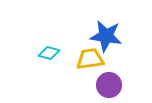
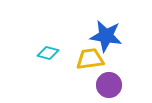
cyan diamond: moved 1 px left
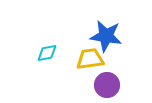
cyan diamond: moved 1 px left; rotated 25 degrees counterclockwise
purple circle: moved 2 px left
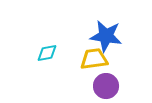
yellow trapezoid: moved 4 px right
purple circle: moved 1 px left, 1 px down
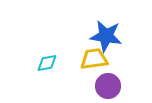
cyan diamond: moved 10 px down
purple circle: moved 2 px right
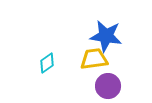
cyan diamond: rotated 25 degrees counterclockwise
